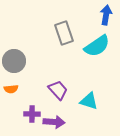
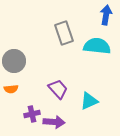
cyan semicircle: rotated 140 degrees counterclockwise
purple trapezoid: moved 1 px up
cyan triangle: rotated 42 degrees counterclockwise
purple cross: rotated 14 degrees counterclockwise
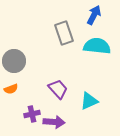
blue arrow: moved 12 px left; rotated 18 degrees clockwise
orange semicircle: rotated 16 degrees counterclockwise
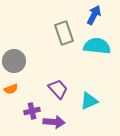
purple cross: moved 3 px up
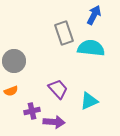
cyan semicircle: moved 6 px left, 2 px down
orange semicircle: moved 2 px down
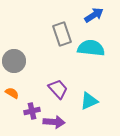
blue arrow: rotated 30 degrees clockwise
gray rectangle: moved 2 px left, 1 px down
orange semicircle: moved 1 px right, 2 px down; rotated 128 degrees counterclockwise
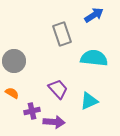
cyan semicircle: moved 3 px right, 10 px down
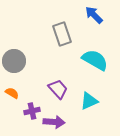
blue arrow: rotated 102 degrees counterclockwise
cyan semicircle: moved 1 px right, 2 px down; rotated 24 degrees clockwise
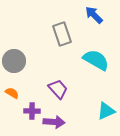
cyan semicircle: moved 1 px right
cyan triangle: moved 17 px right, 10 px down
purple cross: rotated 14 degrees clockwise
